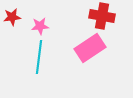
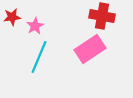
pink star: moved 5 px left; rotated 24 degrees counterclockwise
pink rectangle: moved 1 px down
cyan line: rotated 16 degrees clockwise
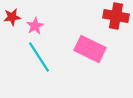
red cross: moved 14 px right
pink rectangle: rotated 60 degrees clockwise
cyan line: rotated 56 degrees counterclockwise
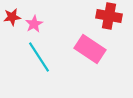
red cross: moved 7 px left
pink star: moved 1 px left, 2 px up
pink rectangle: rotated 8 degrees clockwise
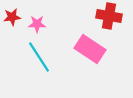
pink star: moved 3 px right; rotated 30 degrees clockwise
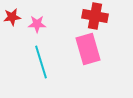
red cross: moved 14 px left
pink rectangle: moved 2 px left; rotated 40 degrees clockwise
cyan line: moved 2 px right, 5 px down; rotated 16 degrees clockwise
